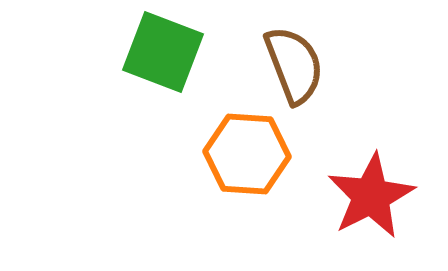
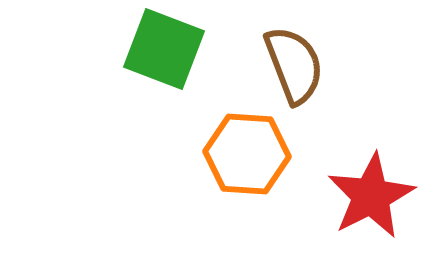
green square: moved 1 px right, 3 px up
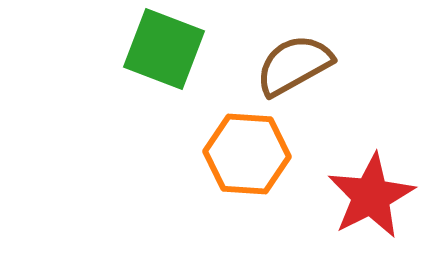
brown semicircle: rotated 98 degrees counterclockwise
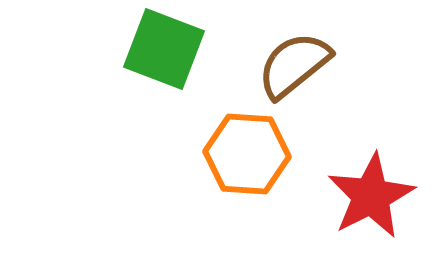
brown semicircle: rotated 10 degrees counterclockwise
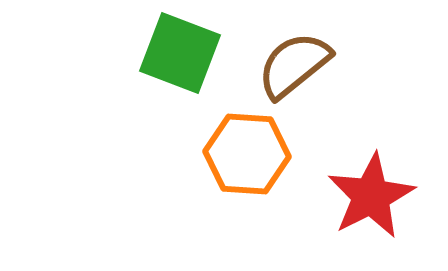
green square: moved 16 px right, 4 px down
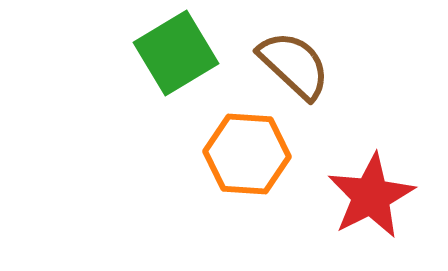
green square: moved 4 px left; rotated 38 degrees clockwise
brown semicircle: rotated 82 degrees clockwise
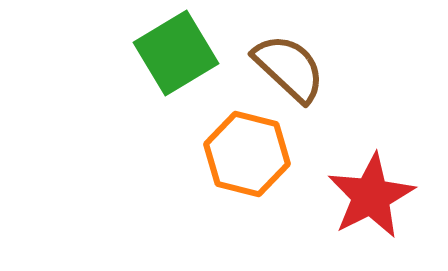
brown semicircle: moved 5 px left, 3 px down
orange hexagon: rotated 10 degrees clockwise
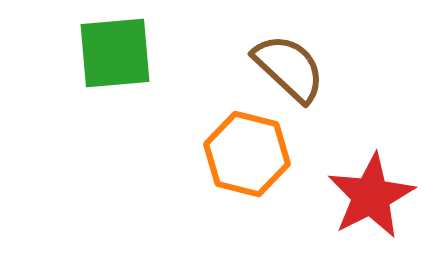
green square: moved 61 px left; rotated 26 degrees clockwise
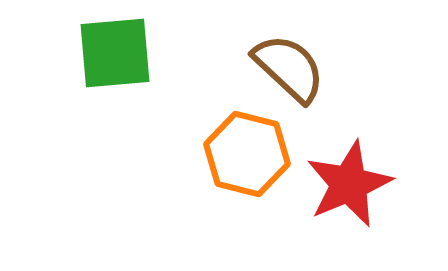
red star: moved 22 px left, 12 px up; rotated 4 degrees clockwise
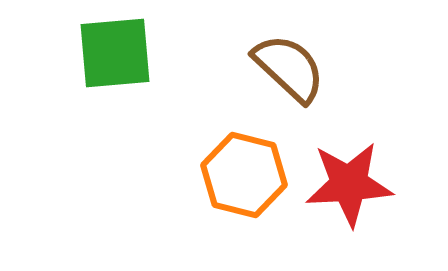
orange hexagon: moved 3 px left, 21 px down
red star: rotated 20 degrees clockwise
